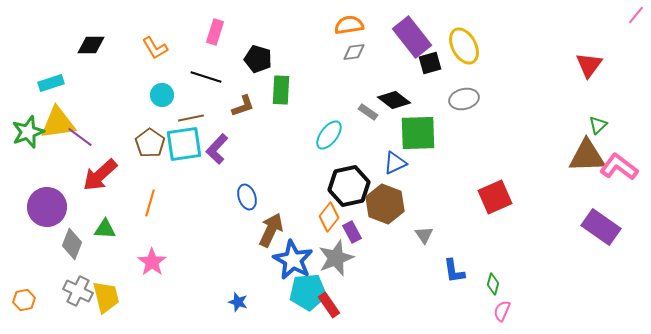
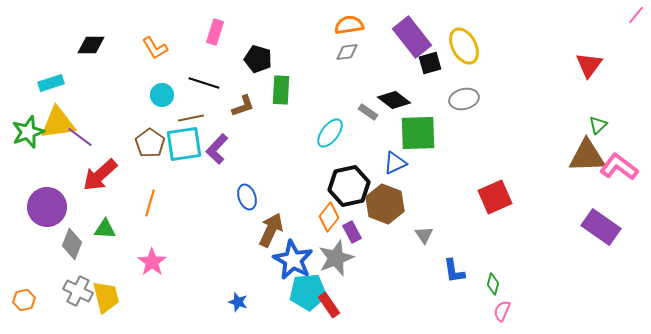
gray diamond at (354, 52): moved 7 px left
black line at (206, 77): moved 2 px left, 6 px down
cyan ellipse at (329, 135): moved 1 px right, 2 px up
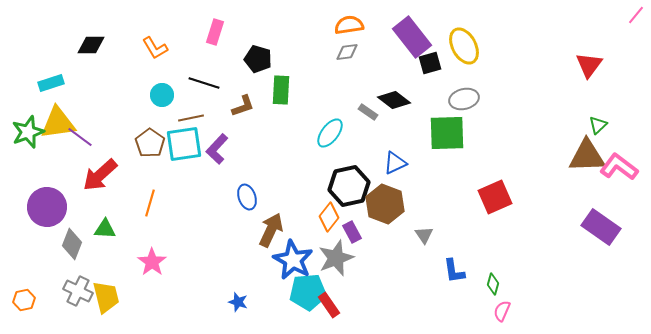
green square at (418, 133): moved 29 px right
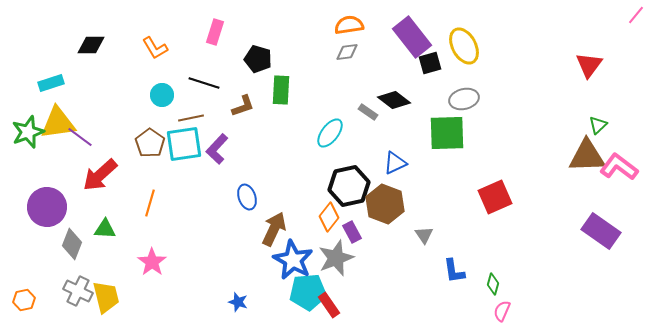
purple rectangle at (601, 227): moved 4 px down
brown arrow at (271, 230): moved 3 px right, 1 px up
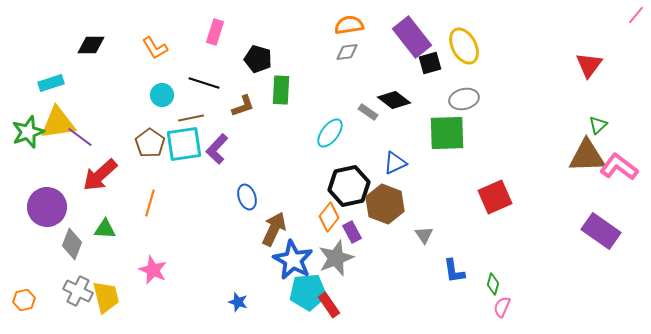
pink star at (152, 262): moved 1 px right, 8 px down; rotated 12 degrees counterclockwise
pink semicircle at (502, 311): moved 4 px up
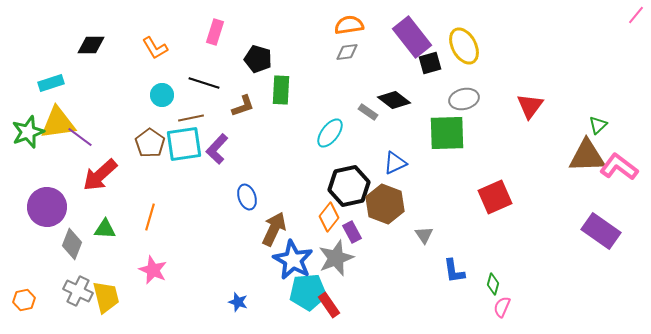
red triangle at (589, 65): moved 59 px left, 41 px down
orange line at (150, 203): moved 14 px down
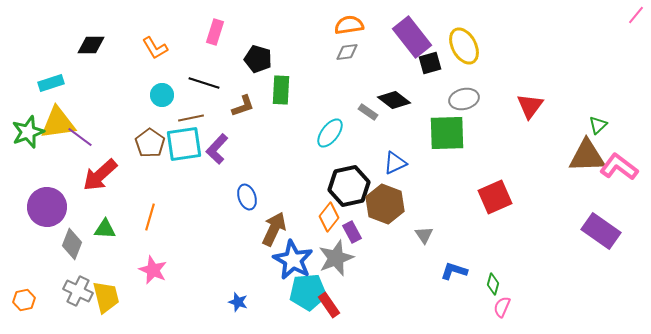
blue L-shape at (454, 271): rotated 116 degrees clockwise
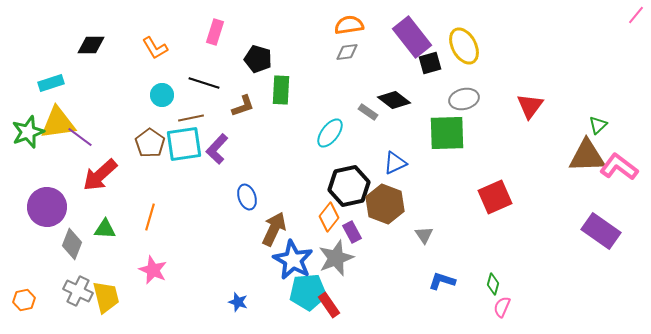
blue L-shape at (454, 271): moved 12 px left, 10 px down
